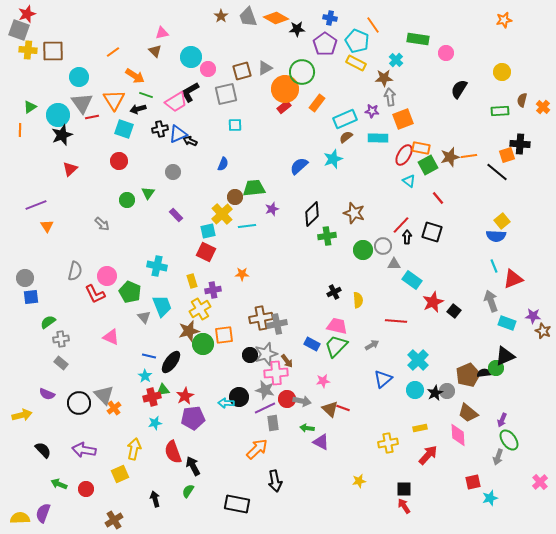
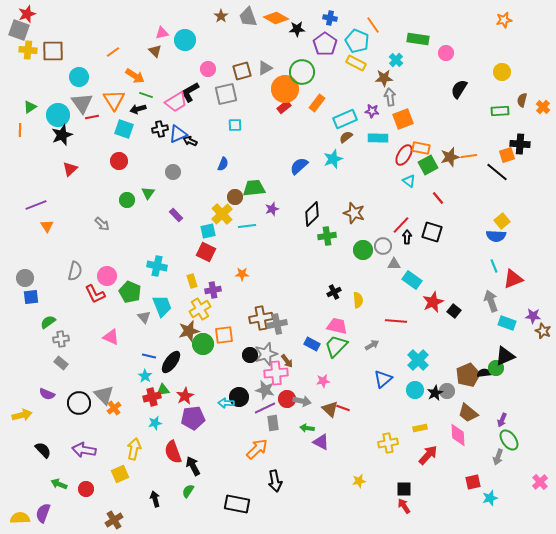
cyan circle at (191, 57): moved 6 px left, 17 px up
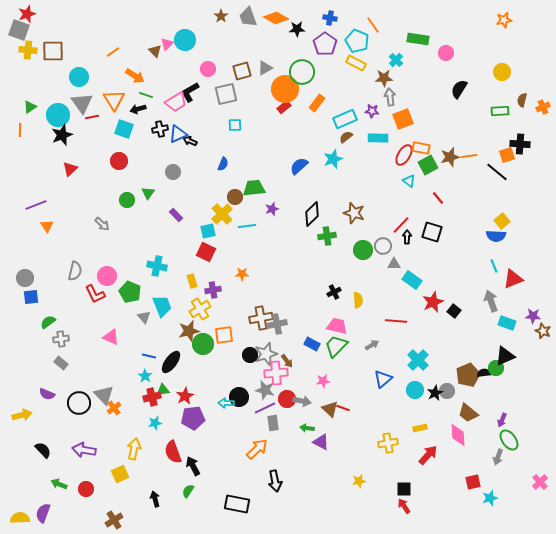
pink triangle at (162, 33): moved 5 px right, 11 px down; rotated 32 degrees counterclockwise
orange cross at (543, 107): rotated 24 degrees clockwise
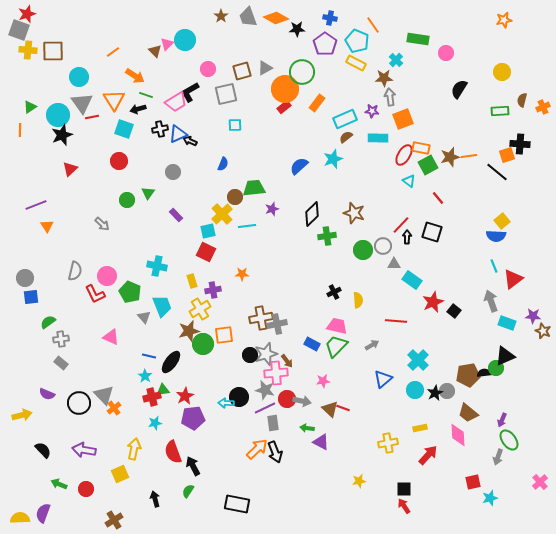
red triangle at (513, 279): rotated 15 degrees counterclockwise
brown pentagon at (468, 375): rotated 15 degrees clockwise
black arrow at (275, 481): moved 29 px up; rotated 10 degrees counterclockwise
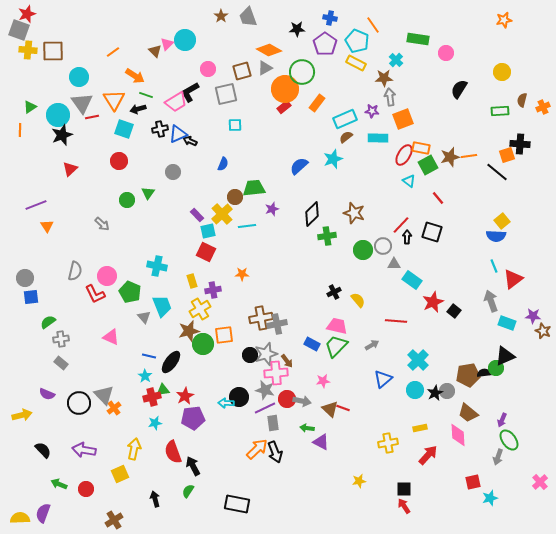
orange diamond at (276, 18): moved 7 px left, 32 px down
purple rectangle at (176, 215): moved 21 px right
yellow semicircle at (358, 300): rotated 35 degrees counterclockwise
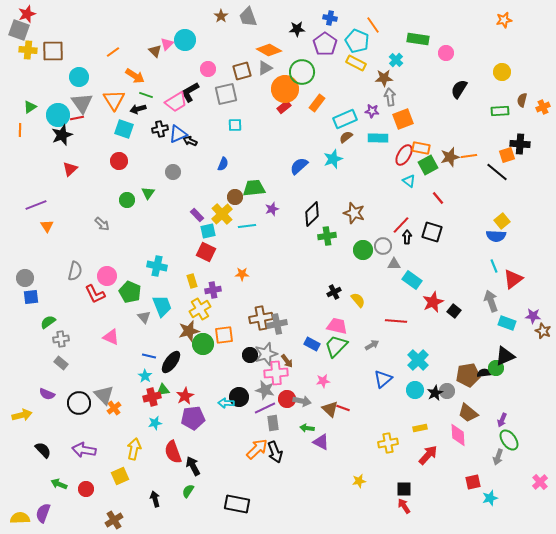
red line at (92, 117): moved 15 px left, 1 px down
yellow square at (120, 474): moved 2 px down
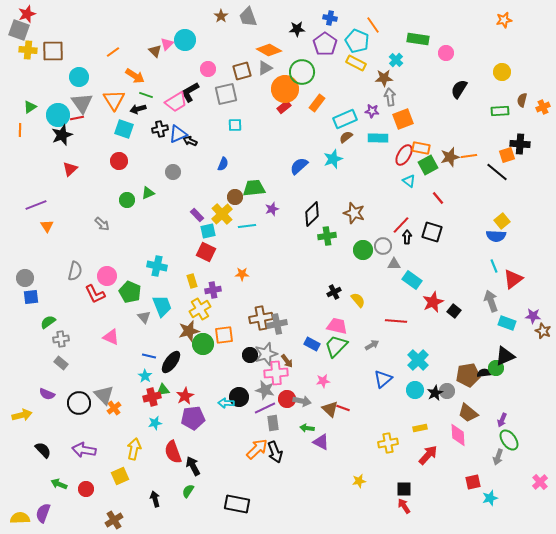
green triangle at (148, 193): rotated 32 degrees clockwise
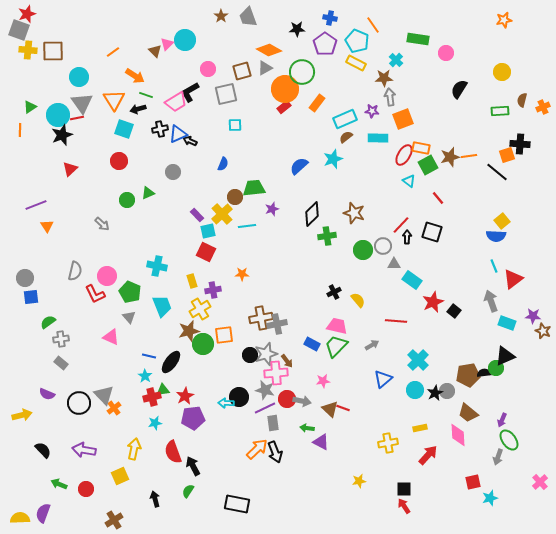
gray triangle at (144, 317): moved 15 px left
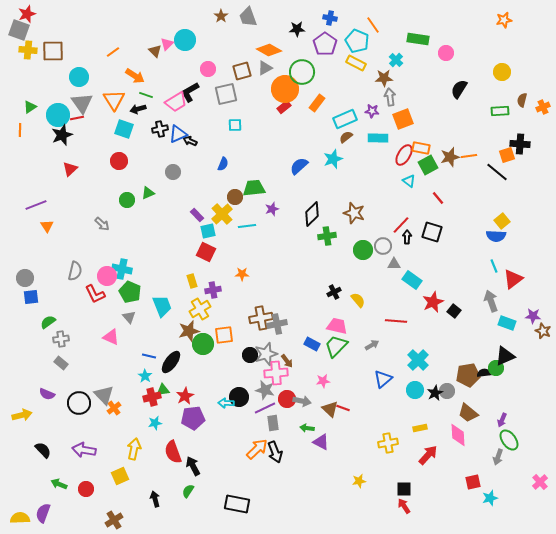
cyan cross at (157, 266): moved 35 px left, 3 px down
